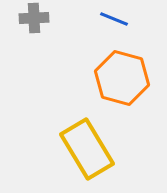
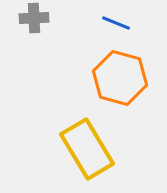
blue line: moved 2 px right, 4 px down
orange hexagon: moved 2 px left
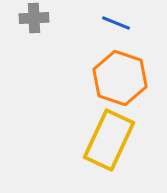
orange hexagon: rotated 4 degrees clockwise
yellow rectangle: moved 22 px right, 9 px up; rotated 56 degrees clockwise
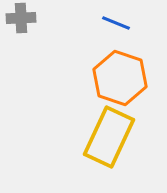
gray cross: moved 13 px left
yellow rectangle: moved 3 px up
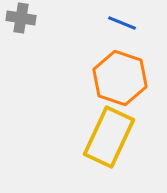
gray cross: rotated 12 degrees clockwise
blue line: moved 6 px right
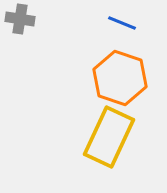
gray cross: moved 1 px left, 1 px down
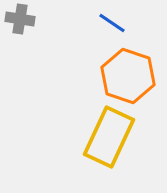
blue line: moved 10 px left; rotated 12 degrees clockwise
orange hexagon: moved 8 px right, 2 px up
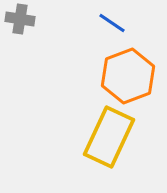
orange hexagon: rotated 20 degrees clockwise
